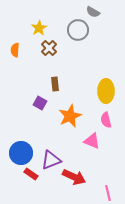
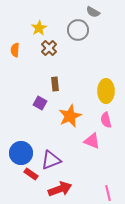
red arrow: moved 14 px left, 12 px down; rotated 45 degrees counterclockwise
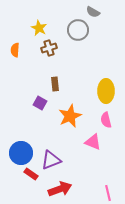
yellow star: rotated 14 degrees counterclockwise
brown cross: rotated 28 degrees clockwise
pink triangle: moved 1 px right, 1 px down
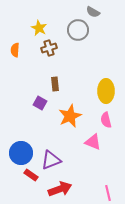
red rectangle: moved 1 px down
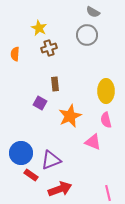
gray circle: moved 9 px right, 5 px down
orange semicircle: moved 4 px down
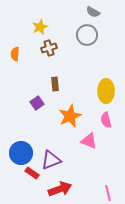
yellow star: moved 1 px right, 1 px up; rotated 21 degrees clockwise
purple square: moved 3 px left; rotated 24 degrees clockwise
pink triangle: moved 4 px left, 1 px up
red rectangle: moved 1 px right, 2 px up
